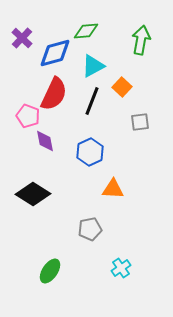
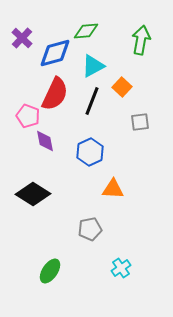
red semicircle: moved 1 px right
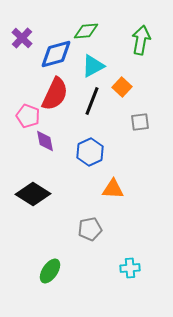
blue diamond: moved 1 px right, 1 px down
cyan cross: moved 9 px right; rotated 30 degrees clockwise
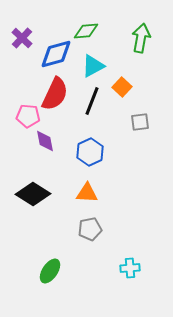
green arrow: moved 2 px up
pink pentagon: rotated 15 degrees counterclockwise
orange triangle: moved 26 px left, 4 px down
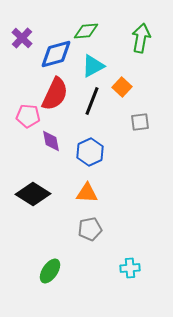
purple diamond: moved 6 px right
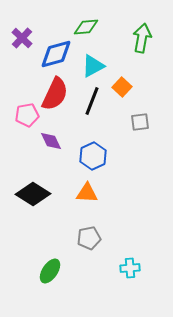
green diamond: moved 4 px up
green arrow: moved 1 px right
pink pentagon: moved 1 px left, 1 px up; rotated 15 degrees counterclockwise
purple diamond: rotated 15 degrees counterclockwise
blue hexagon: moved 3 px right, 4 px down
gray pentagon: moved 1 px left, 9 px down
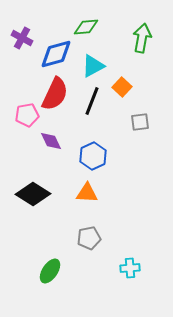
purple cross: rotated 15 degrees counterclockwise
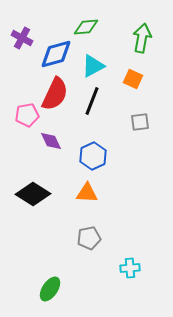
orange square: moved 11 px right, 8 px up; rotated 18 degrees counterclockwise
green ellipse: moved 18 px down
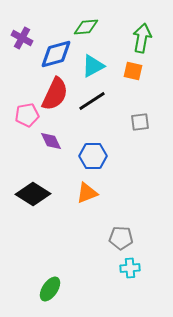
orange square: moved 8 px up; rotated 12 degrees counterclockwise
black line: rotated 36 degrees clockwise
blue hexagon: rotated 24 degrees clockwise
orange triangle: rotated 25 degrees counterclockwise
gray pentagon: moved 32 px right; rotated 15 degrees clockwise
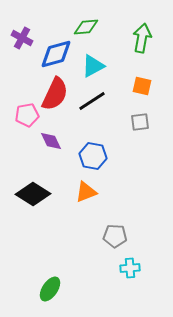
orange square: moved 9 px right, 15 px down
blue hexagon: rotated 12 degrees clockwise
orange triangle: moved 1 px left, 1 px up
gray pentagon: moved 6 px left, 2 px up
